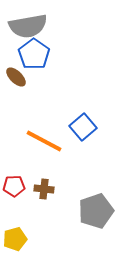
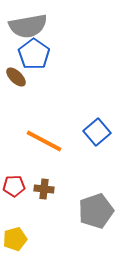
blue square: moved 14 px right, 5 px down
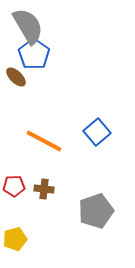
gray semicircle: rotated 111 degrees counterclockwise
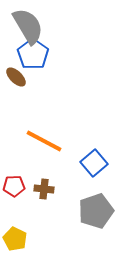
blue pentagon: moved 1 px left
blue square: moved 3 px left, 31 px down
yellow pentagon: rotated 30 degrees counterclockwise
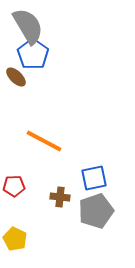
blue square: moved 15 px down; rotated 28 degrees clockwise
brown cross: moved 16 px right, 8 px down
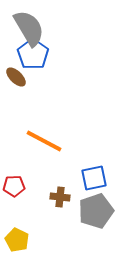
gray semicircle: moved 1 px right, 2 px down
yellow pentagon: moved 2 px right, 1 px down
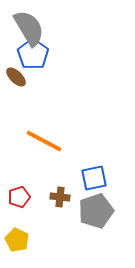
red pentagon: moved 5 px right, 11 px down; rotated 15 degrees counterclockwise
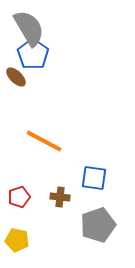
blue square: rotated 20 degrees clockwise
gray pentagon: moved 2 px right, 14 px down
yellow pentagon: rotated 15 degrees counterclockwise
